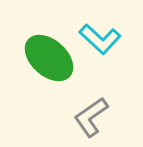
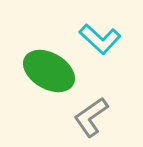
green ellipse: moved 13 px down; rotated 12 degrees counterclockwise
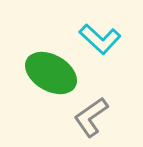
green ellipse: moved 2 px right, 2 px down
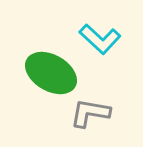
gray L-shape: moved 1 px left, 4 px up; rotated 45 degrees clockwise
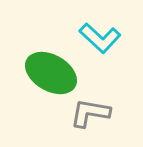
cyan L-shape: moved 1 px up
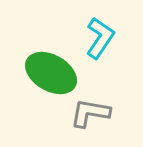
cyan L-shape: rotated 99 degrees counterclockwise
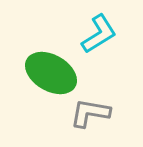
cyan L-shape: moved 1 px left, 4 px up; rotated 24 degrees clockwise
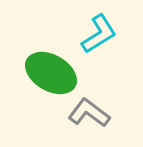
gray L-shape: moved 1 px left; rotated 27 degrees clockwise
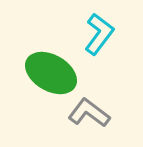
cyan L-shape: rotated 21 degrees counterclockwise
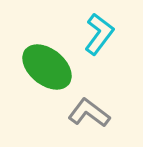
green ellipse: moved 4 px left, 6 px up; rotated 9 degrees clockwise
